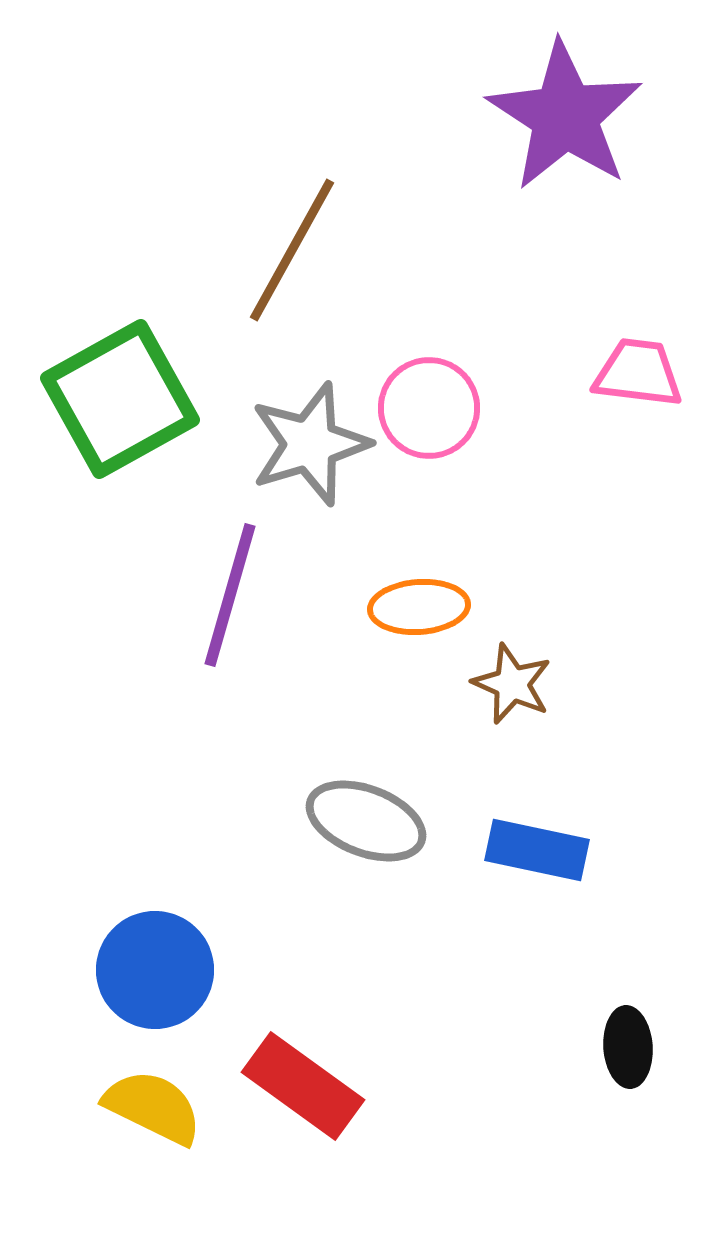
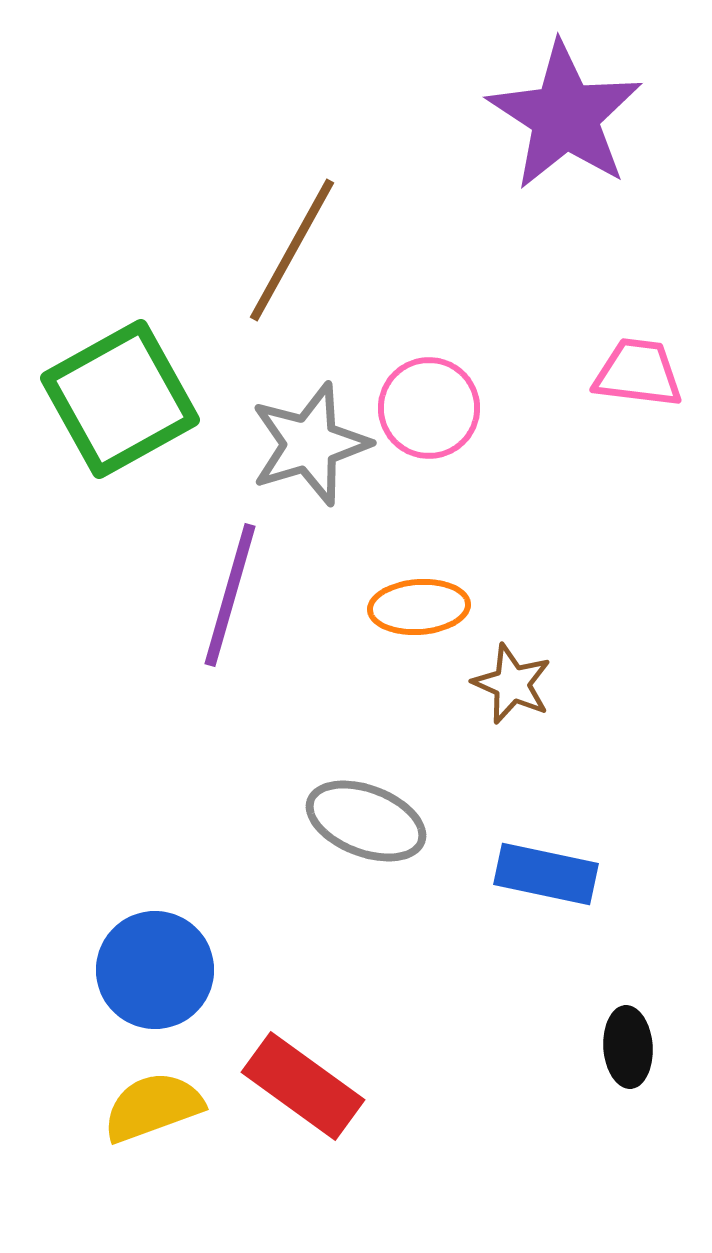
blue rectangle: moved 9 px right, 24 px down
yellow semicircle: rotated 46 degrees counterclockwise
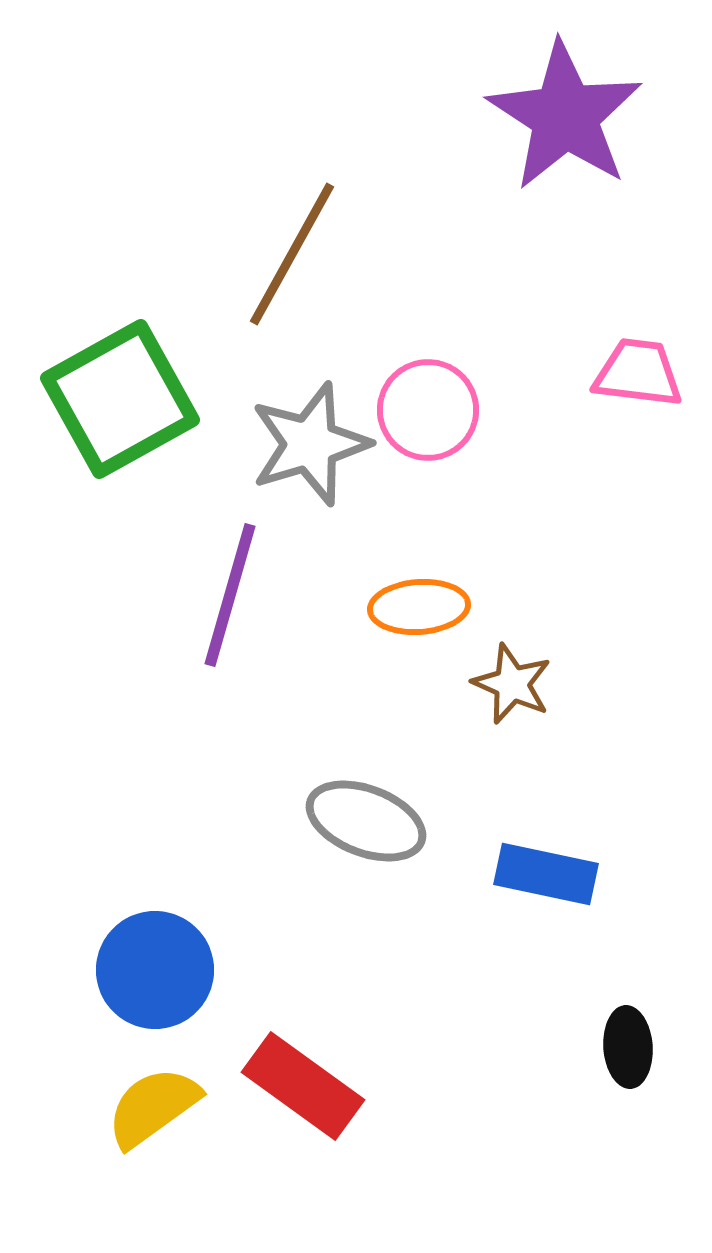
brown line: moved 4 px down
pink circle: moved 1 px left, 2 px down
yellow semicircle: rotated 16 degrees counterclockwise
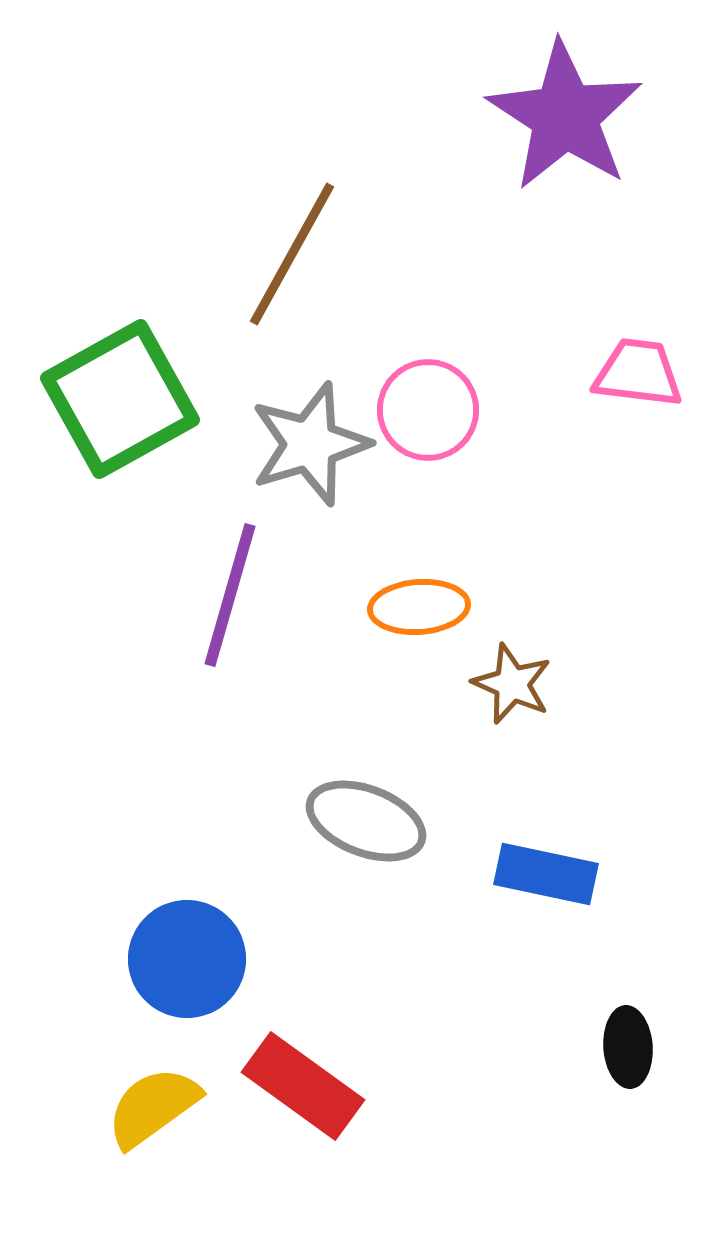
blue circle: moved 32 px right, 11 px up
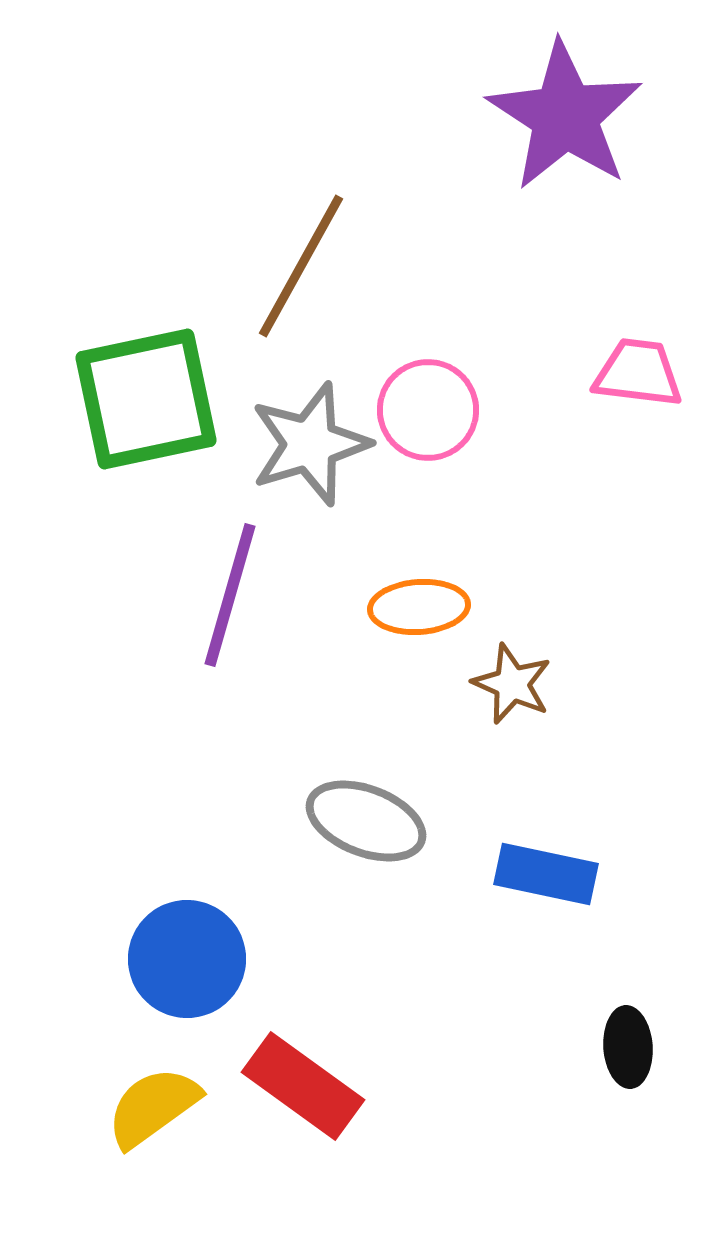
brown line: moved 9 px right, 12 px down
green square: moved 26 px right; rotated 17 degrees clockwise
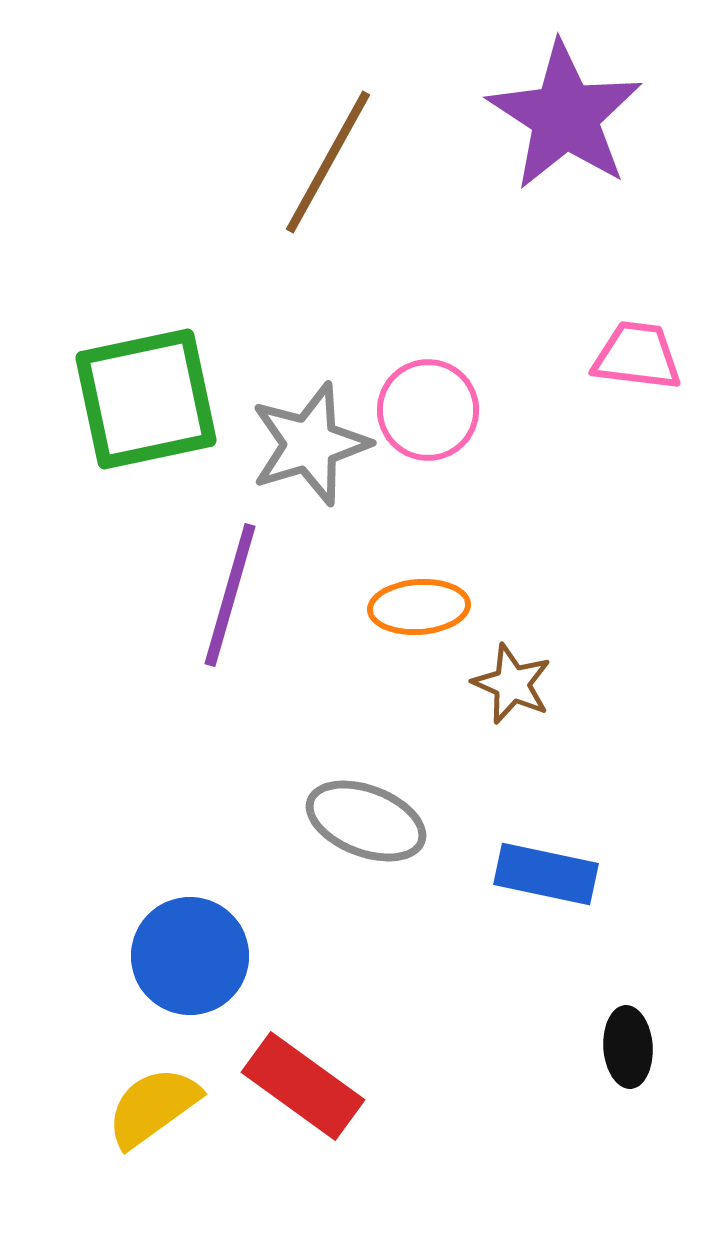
brown line: moved 27 px right, 104 px up
pink trapezoid: moved 1 px left, 17 px up
blue circle: moved 3 px right, 3 px up
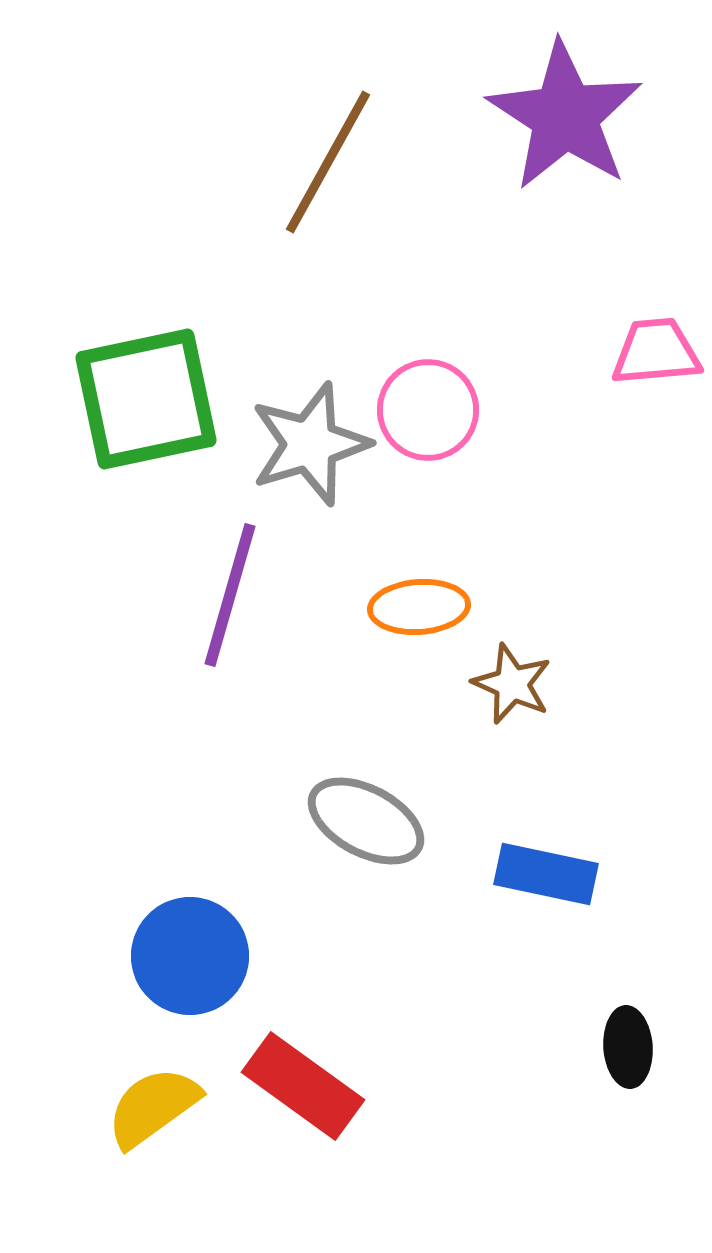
pink trapezoid: moved 19 px right, 4 px up; rotated 12 degrees counterclockwise
gray ellipse: rotated 7 degrees clockwise
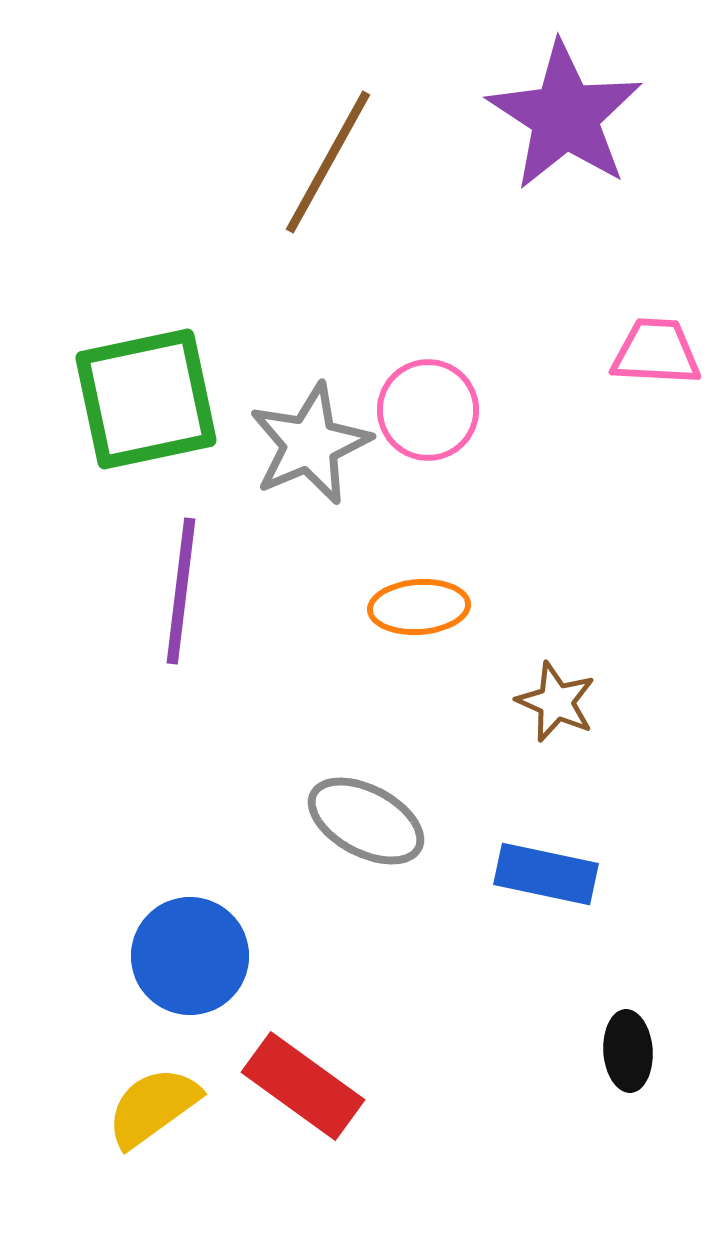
pink trapezoid: rotated 8 degrees clockwise
gray star: rotated 6 degrees counterclockwise
purple line: moved 49 px left, 4 px up; rotated 9 degrees counterclockwise
brown star: moved 44 px right, 18 px down
black ellipse: moved 4 px down
